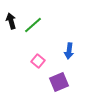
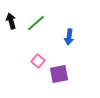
green line: moved 3 px right, 2 px up
blue arrow: moved 14 px up
purple square: moved 8 px up; rotated 12 degrees clockwise
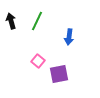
green line: moved 1 px right, 2 px up; rotated 24 degrees counterclockwise
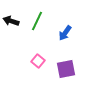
black arrow: rotated 56 degrees counterclockwise
blue arrow: moved 4 px left, 4 px up; rotated 28 degrees clockwise
purple square: moved 7 px right, 5 px up
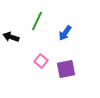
black arrow: moved 16 px down
pink square: moved 3 px right
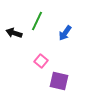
black arrow: moved 3 px right, 4 px up
purple square: moved 7 px left, 12 px down; rotated 24 degrees clockwise
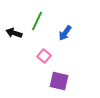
pink square: moved 3 px right, 5 px up
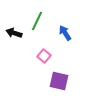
blue arrow: rotated 112 degrees clockwise
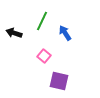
green line: moved 5 px right
